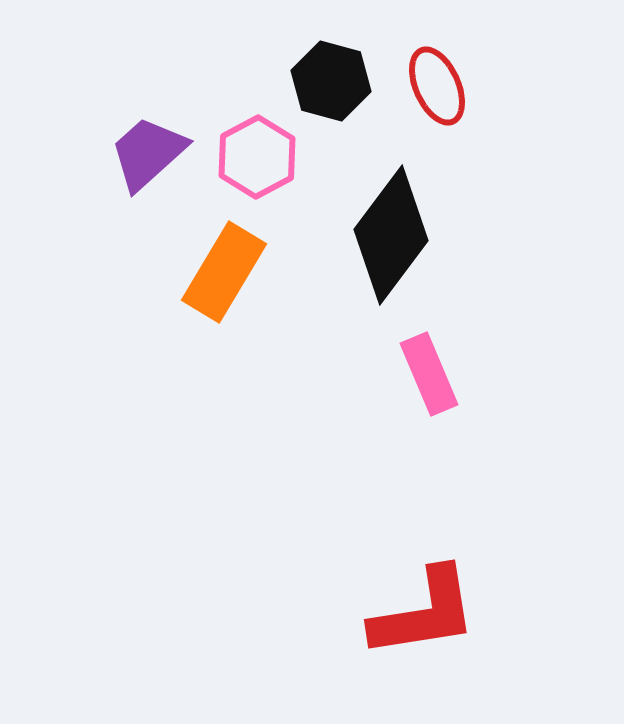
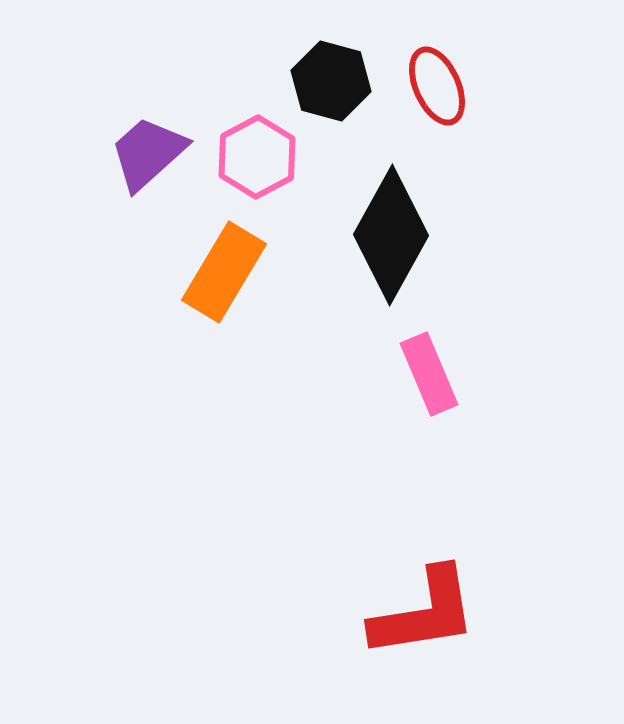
black diamond: rotated 8 degrees counterclockwise
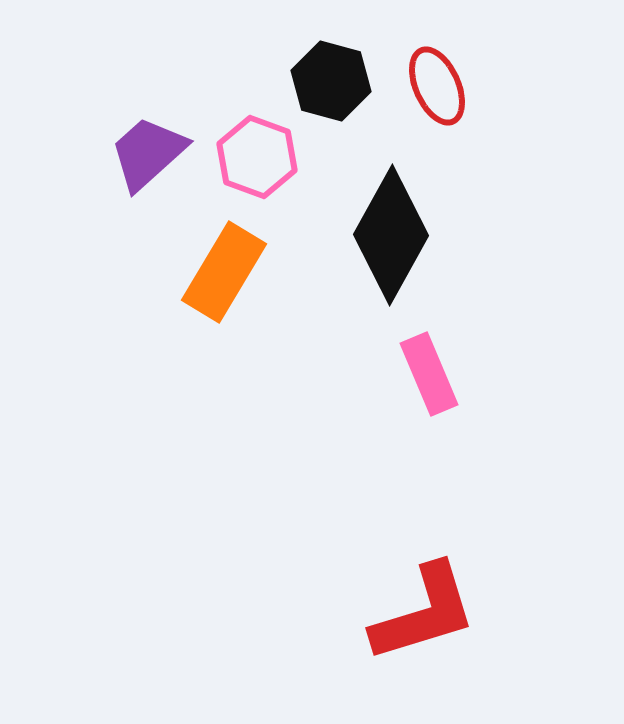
pink hexagon: rotated 12 degrees counterclockwise
red L-shape: rotated 8 degrees counterclockwise
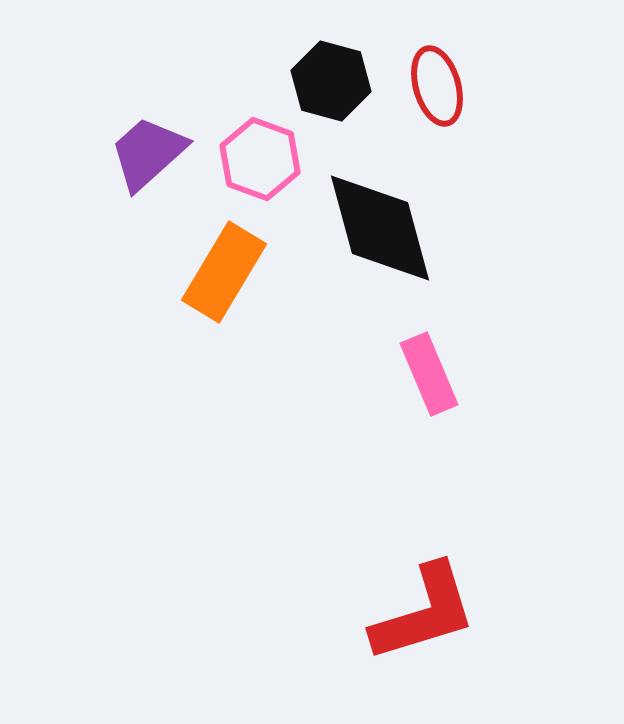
red ellipse: rotated 8 degrees clockwise
pink hexagon: moved 3 px right, 2 px down
black diamond: moved 11 px left, 7 px up; rotated 44 degrees counterclockwise
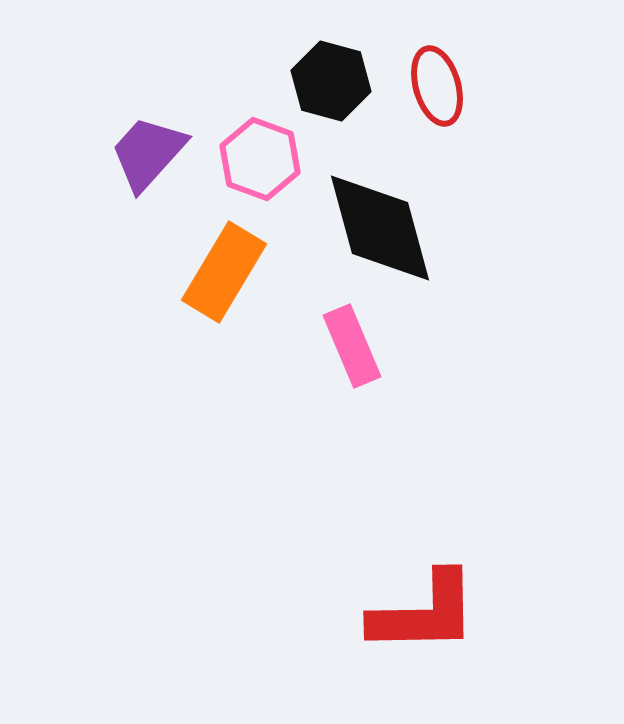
purple trapezoid: rotated 6 degrees counterclockwise
pink rectangle: moved 77 px left, 28 px up
red L-shape: rotated 16 degrees clockwise
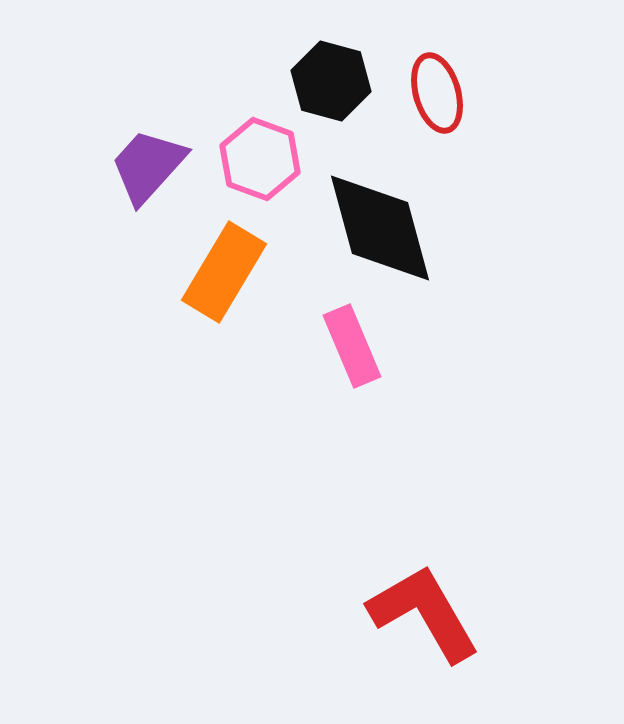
red ellipse: moved 7 px down
purple trapezoid: moved 13 px down
red L-shape: rotated 119 degrees counterclockwise
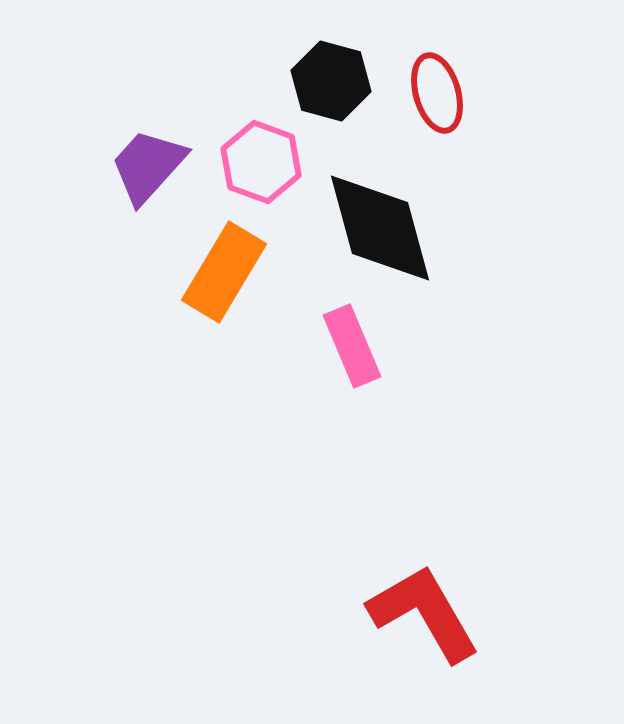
pink hexagon: moved 1 px right, 3 px down
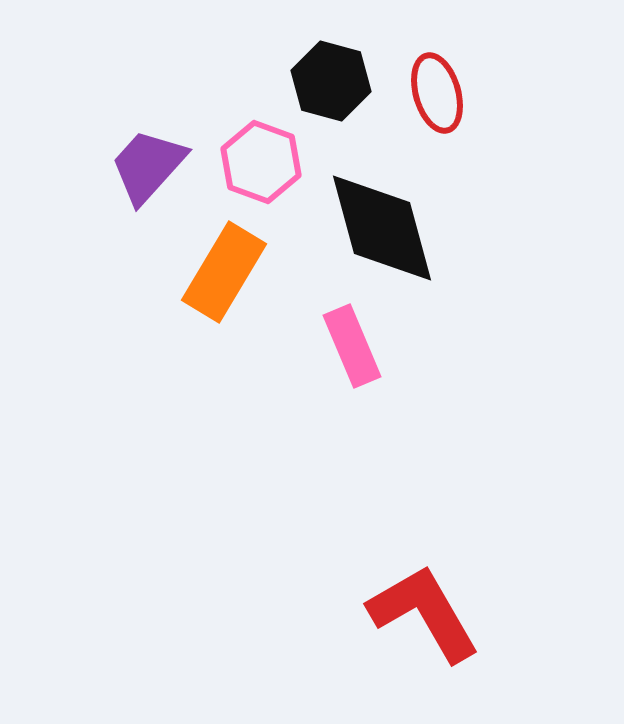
black diamond: moved 2 px right
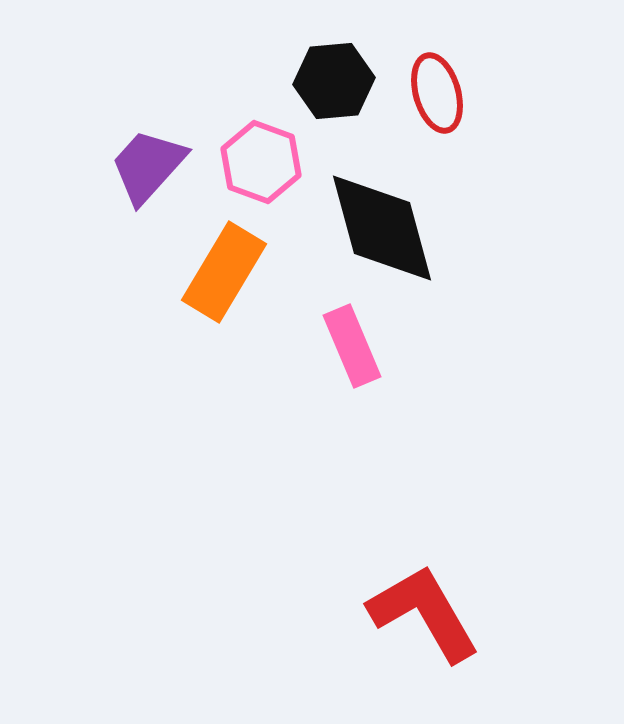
black hexagon: moved 3 px right; rotated 20 degrees counterclockwise
